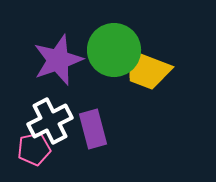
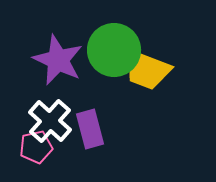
purple star: rotated 27 degrees counterclockwise
white cross: rotated 21 degrees counterclockwise
purple rectangle: moved 3 px left
pink pentagon: moved 2 px right, 2 px up
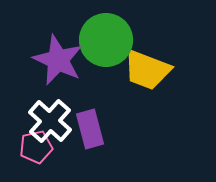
green circle: moved 8 px left, 10 px up
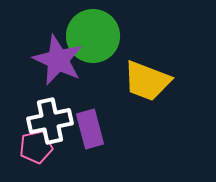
green circle: moved 13 px left, 4 px up
yellow trapezoid: moved 11 px down
white cross: rotated 36 degrees clockwise
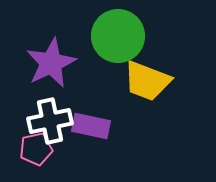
green circle: moved 25 px right
purple star: moved 7 px left, 3 px down; rotated 21 degrees clockwise
purple rectangle: moved 1 px right, 3 px up; rotated 63 degrees counterclockwise
pink pentagon: moved 2 px down
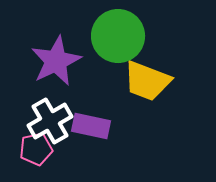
purple star: moved 5 px right, 2 px up
white cross: rotated 18 degrees counterclockwise
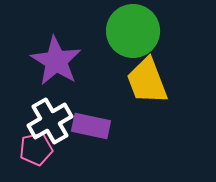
green circle: moved 15 px right, 5 px up
purple star: rotated 15 degrees counterclockwise
yellow trapezoid: rotated 48 degrees clockwise
